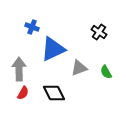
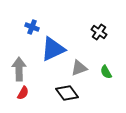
black diamond: moved 13 px right; rotated 10 degrees counterclockwise
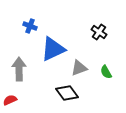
blue cross: moved 2 px left, 1 px up
red semicircle: moved 13 px left, 7 px down; rotated 144 degrees counterclockwise
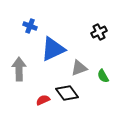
black cross: rotated 28 degrees clockwise
green semicircle: moved 3 px left, 4 px down
red semicircle: moved 33 px right
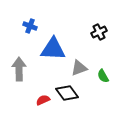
blue triangle: rotated 28 degrees clockwise
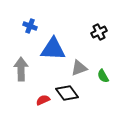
gray arrow: moved 2 px right
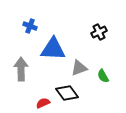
red semicircle: moved 3 px down
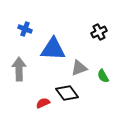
blue cross: moved 5 px left, 3 px down
gray arrow: moved 2 px left
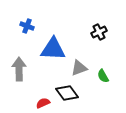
blue cross: moved 2 px right, 3 px up
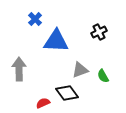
blue cross: moved 8 px right, 7 px up; rotated 24 degrees clockwise
blue triangle: moved 3 px right, 8 px up
gray triangle: moved 1 px right, 2 px down
